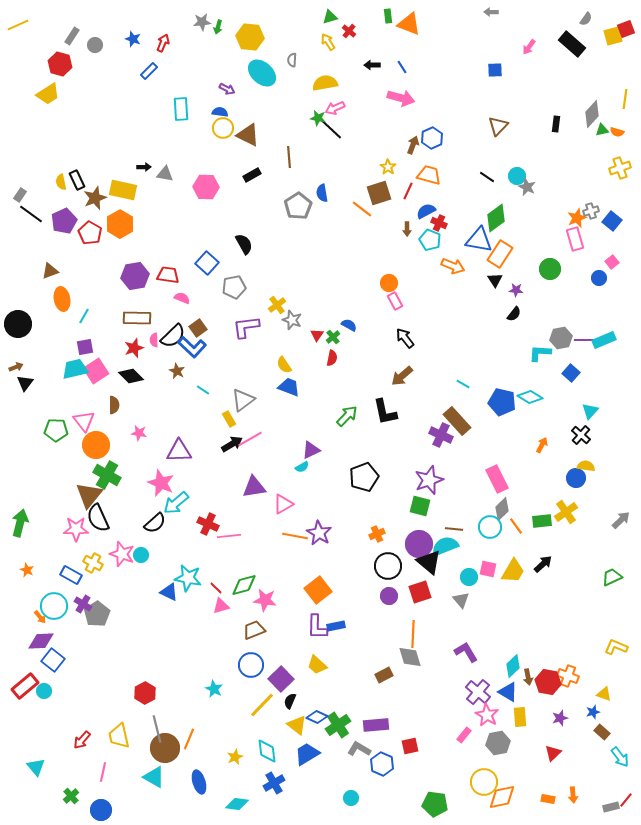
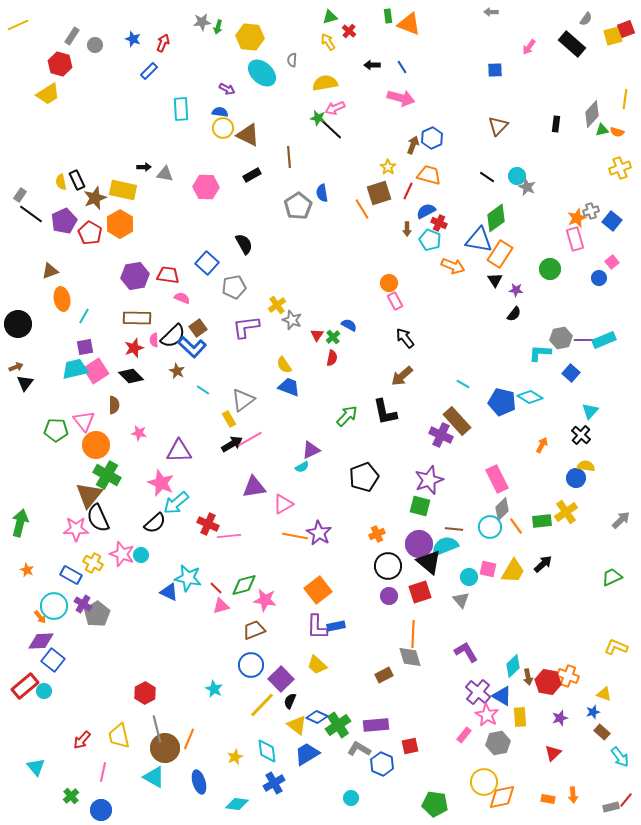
orange line at (362, 209): rotated 20 degrees clockwise
blue triangle at (508, 692): moved 6 px left, 4 px down
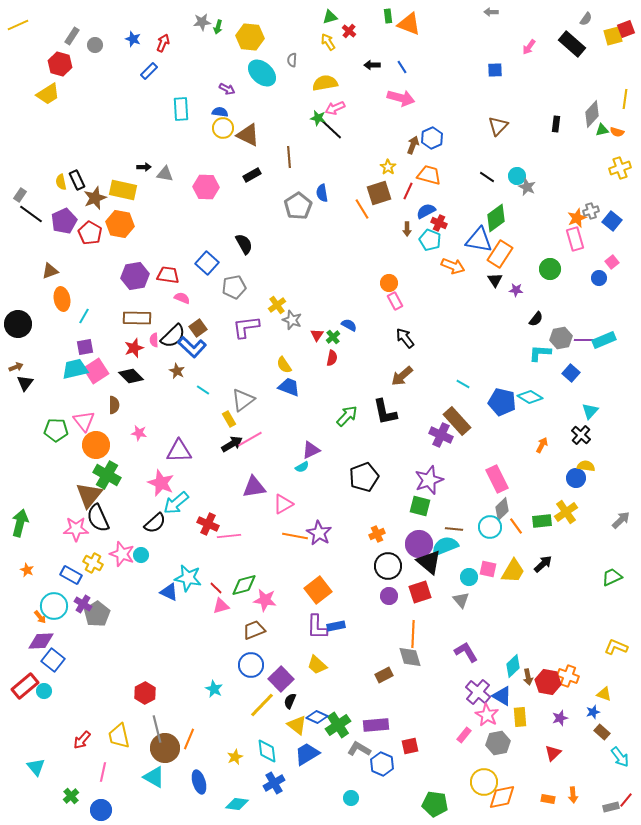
orange hexagon at (120, 224): rotated 20 degrees counterclockwise
black semicircle at (514, 314): moved 22 px right, 5 px down
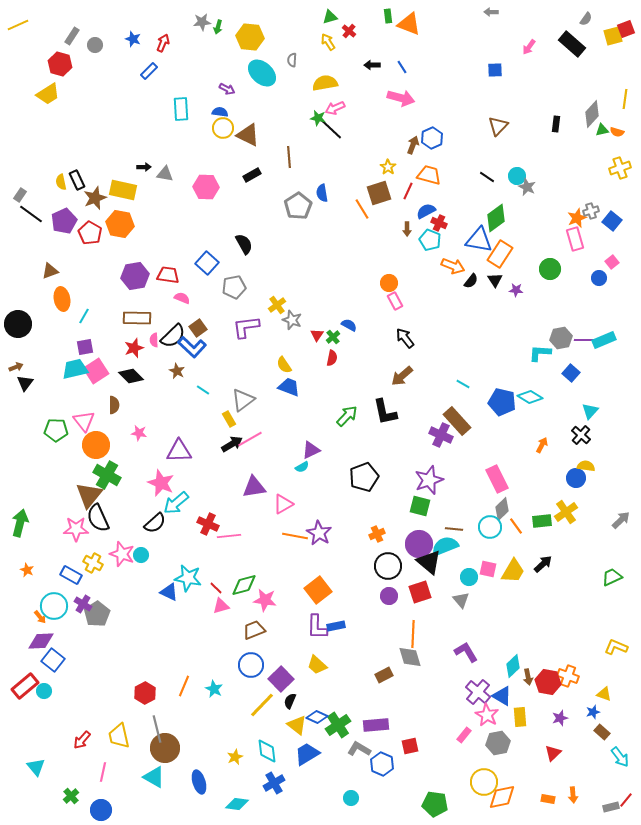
black semicircle at (536, 319): moved 65 px left, 38 px up
orange line at (189, 739): moved 5 px left, 53 px up
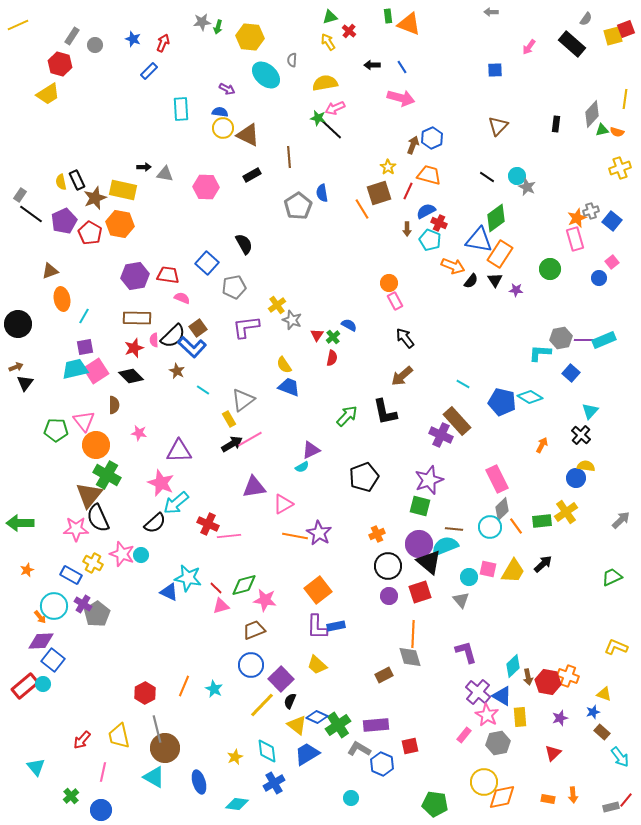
cyan ellipse at (262, 73): moved 4 px right, 2 px down
green arrow at (20, 523): rotated 104 degrees counterclockwise
orange star at (27, 570): rotated 24 degrees clockwise
purple L-shape at (466, 652): rotated 15 degrees clockwise
cyan circle at (44, 691): moved 1 px left, 7 px up
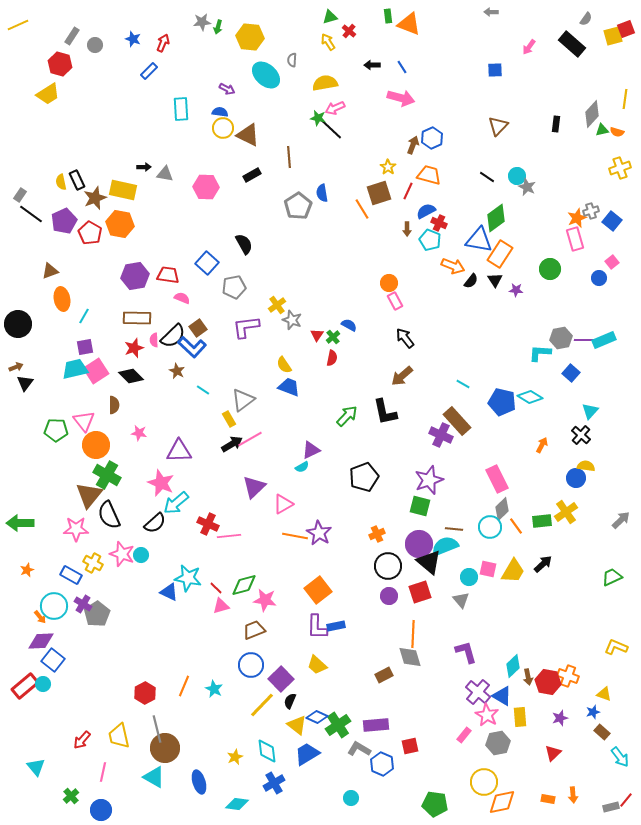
purple triangle at (254, 487): rotated 35 degrees counterclockwise
black semicircle at (98, 518): moved 11 px right, 3 px up
orange diamond at (502, 797): moved 5 px down
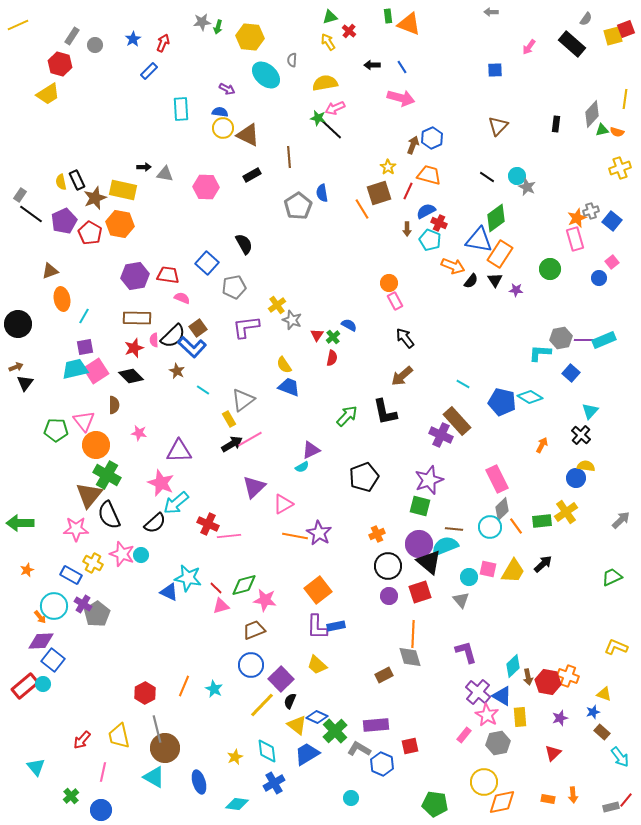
blue star at (133, 39): rotated 21 degrees clockwise
green cross at (338, 725): moved 3 px left, 6 px down; rotated 10 degrees counterclockwise
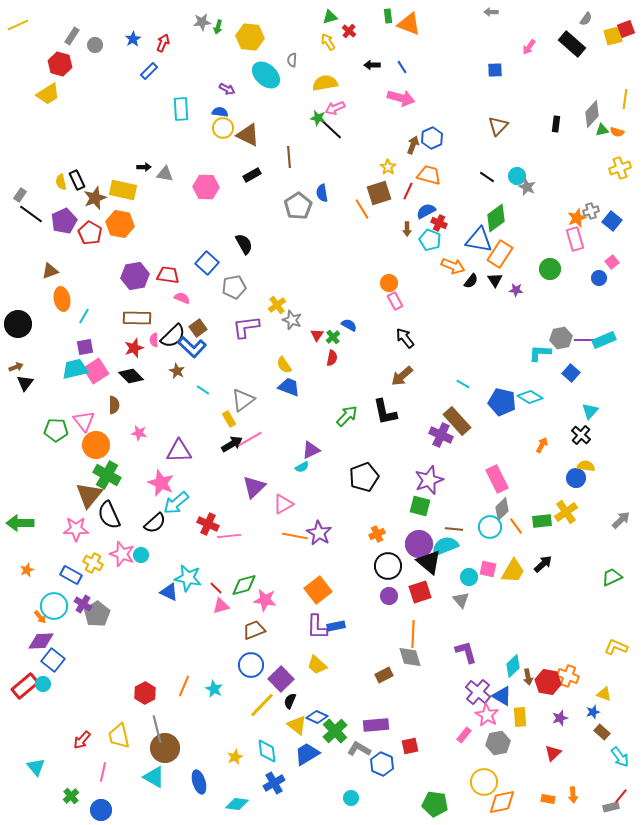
red line at (626, 800): moved 5 px left, 4 px up
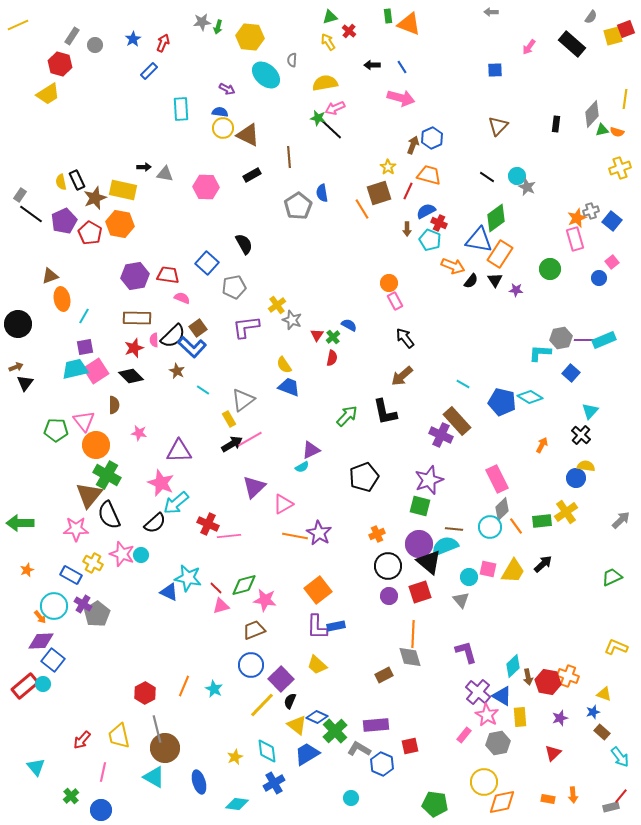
gray semicircle at (586, 19): moved 5 px right, 2 px up
brown triangle at (50, 271): moved 5 px down
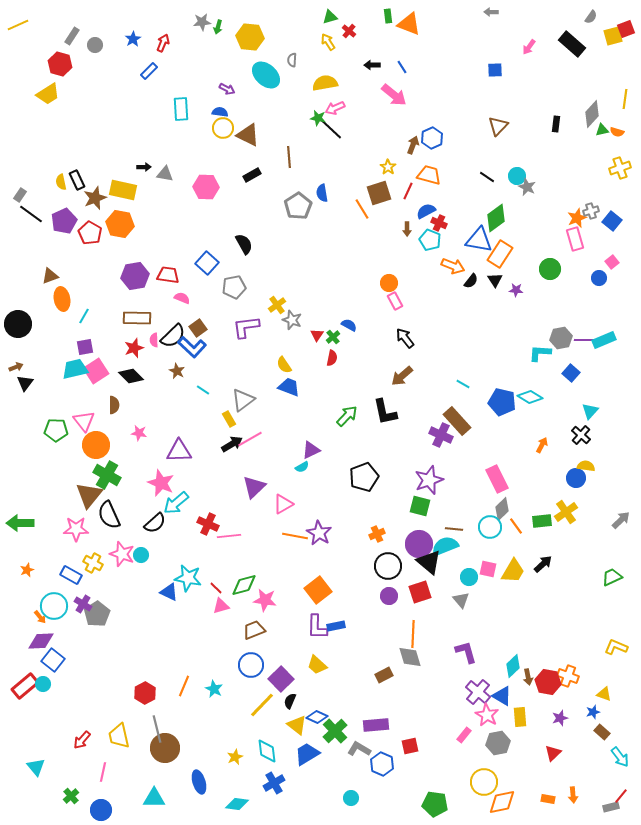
pink arrow at (401, 98): moved 7 px left, 3 px up; rotated 24 degrees clockwise
cyan triangle at (154, 777): moved 21 px down; rotated 30 degrees counterclockwise
